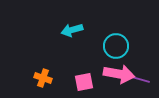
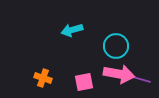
purple line: moved 1 px right
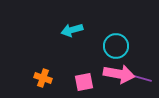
purple line: moved 1 px right, 1 px up
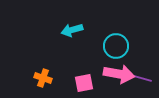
pink square: moved 1 px down
